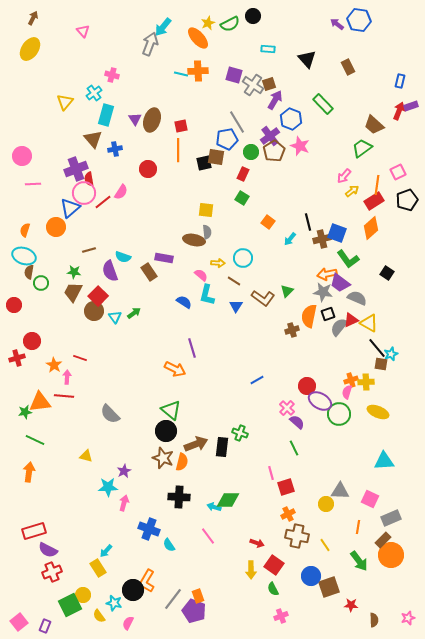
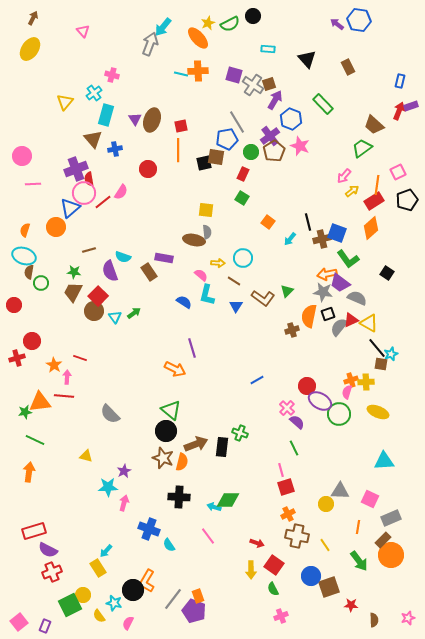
pink line at (271, 473): moved 10 px right, 3 px up
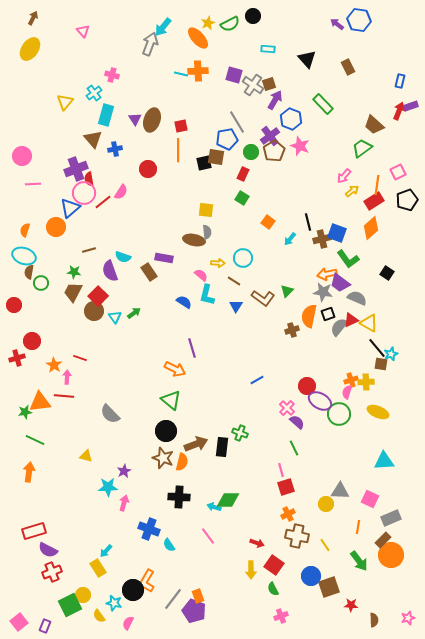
green triangle at (171, 410): moved 10 px up
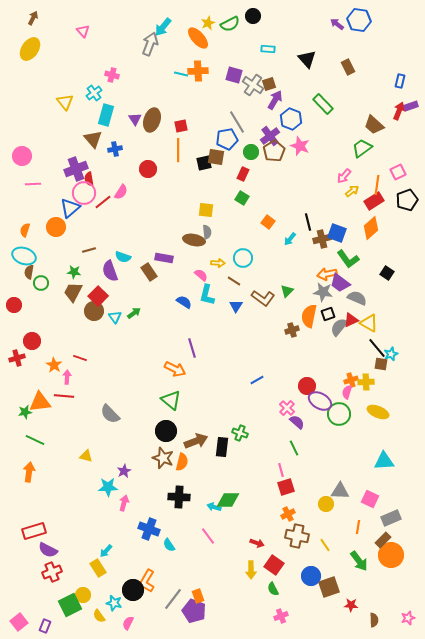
yellow triangle at (65, 102): rotated 18 degrees counterclockwise
brown arrow at (196, 444): moved 3 px up
